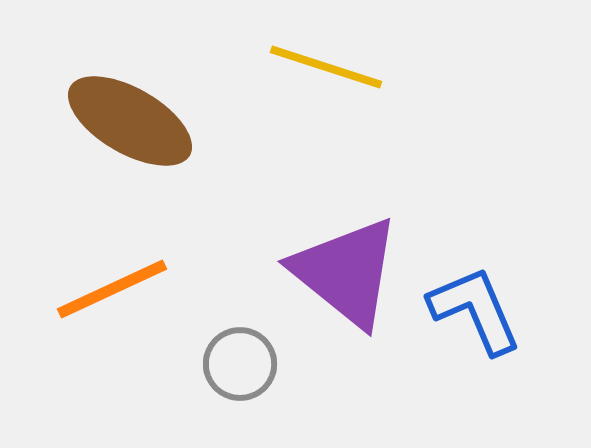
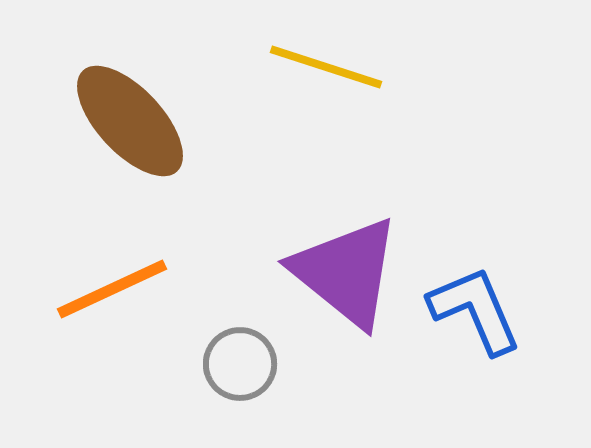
brown ellipse: rotated 17 degrees clockwise
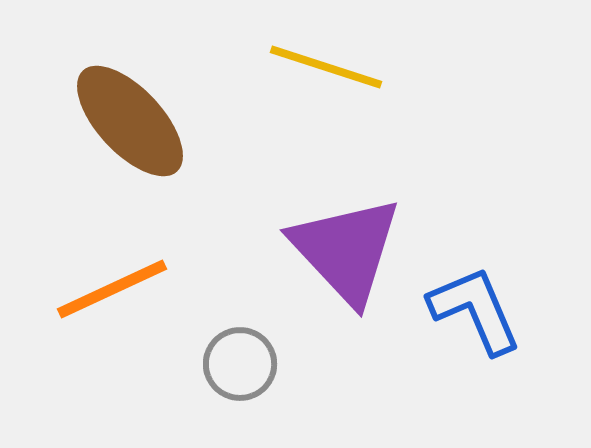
purple triangle: moved 22 px up; rotated 8 degrees clockwise
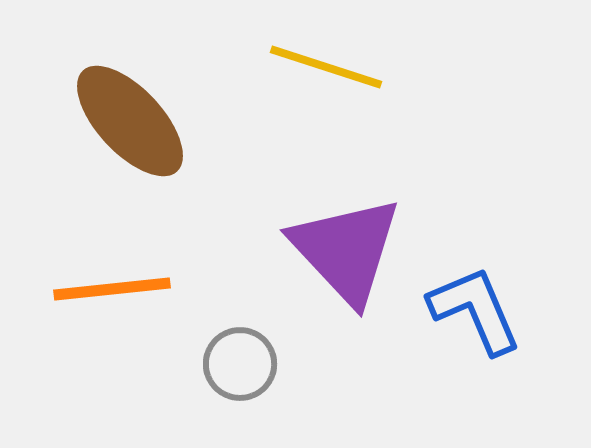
orange line: rotated 19 degrees clockwise
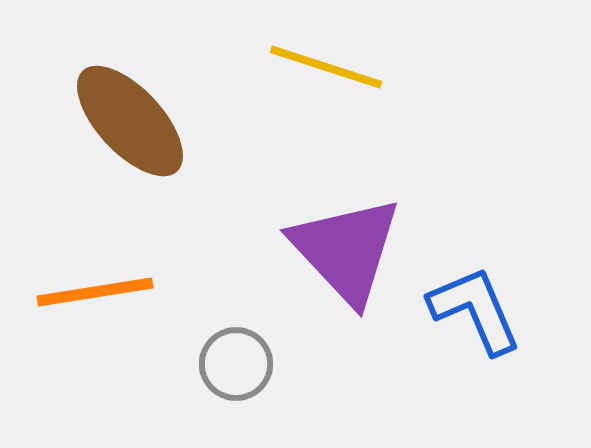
orange line: moved 17 px left, 3 px down; rotated 3 degrees counterclockwise
gray circle: moved 4 px left
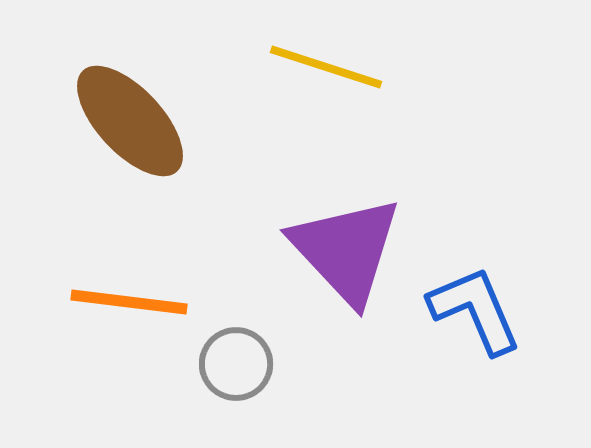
orange line: moved 34 px right, 10 px down; rotated 16 degrees clockwise
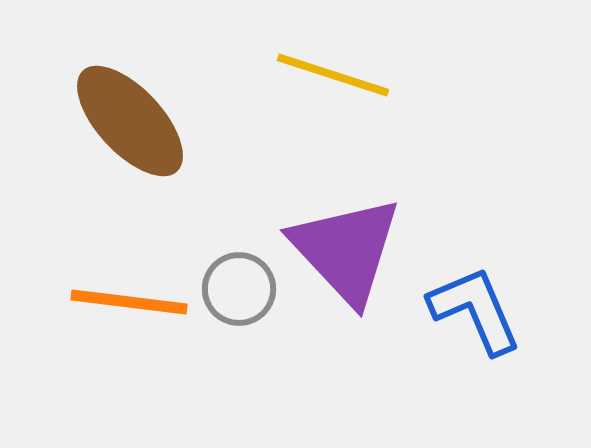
yellow line: moved 7 px right, 8 px down
gray circle: moved 3 px right, 75 px up
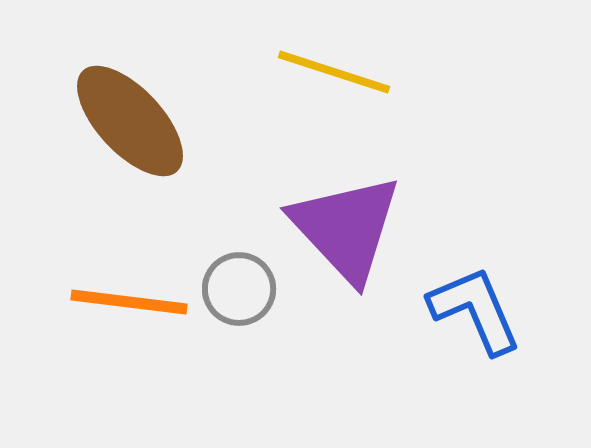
yellow line: moved 1 px right, 3 px up
purple triangle: moved 22 px up
